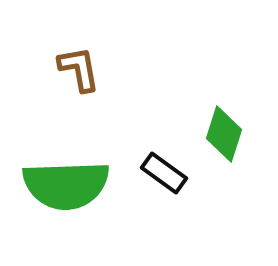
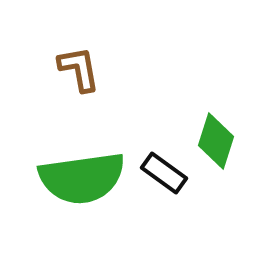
green diamond: moved 8 px left, 7 px down
green semicircle: moved 16 px right, 7 px up; rotated 6 degrees counterclockwise
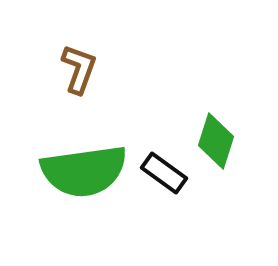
brown L-shape: rotated 30 degrees clockwise
green semicircle: moved 2 px right, 7 px up
